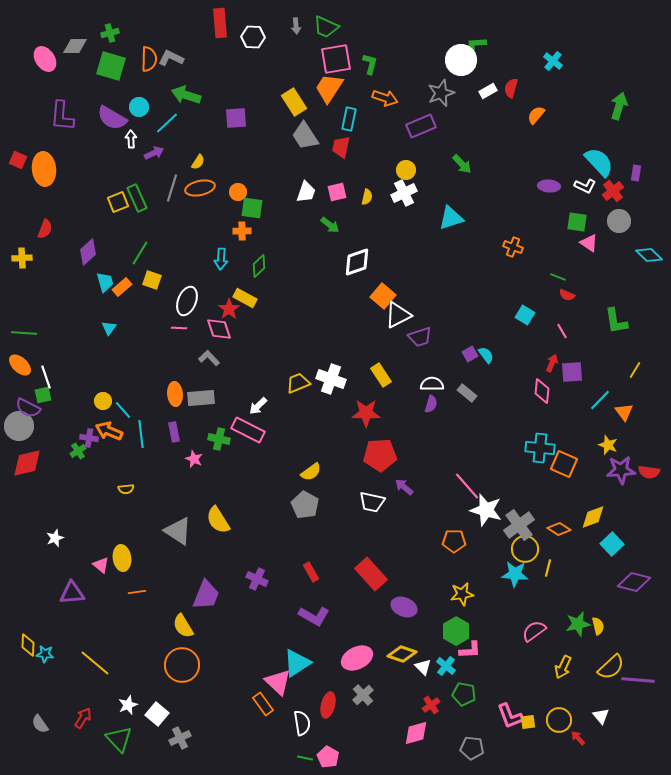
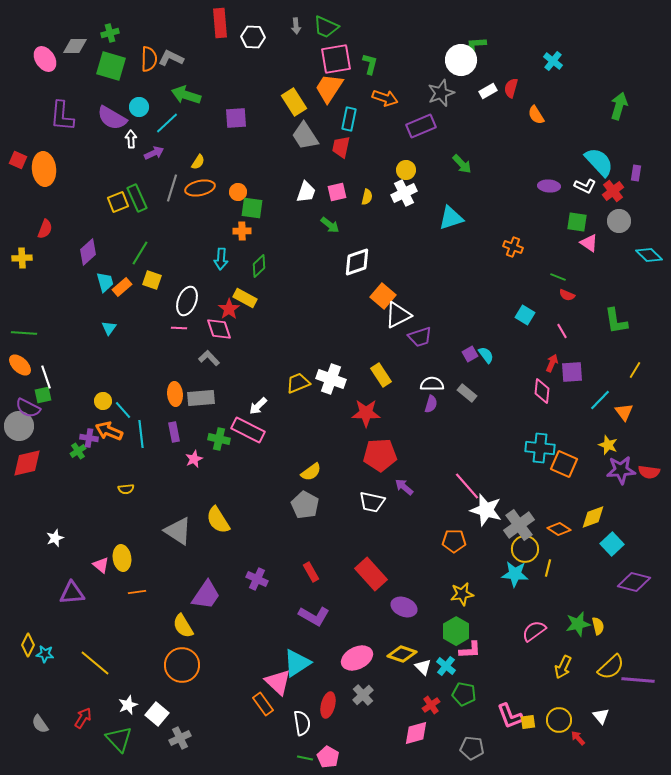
orange semicircle at (536, 115): rotated 72 degrees counterclockwise
pink star at (194, 459): rotated 24 degrees clockwise
purple trapezoid at (206, 595): rotated 12 degrees clockwise
yellow diamond at (28, 645): rotated 25 degrees clockwise
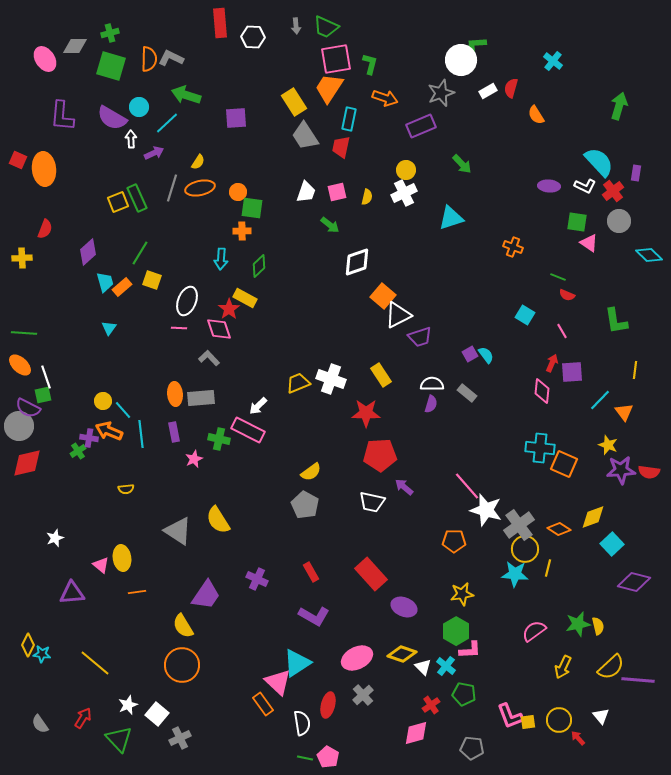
yellow line at (635, 370): rotated 24 degrees counterclockwise
cyan star at (45, 654): moved 3 px left
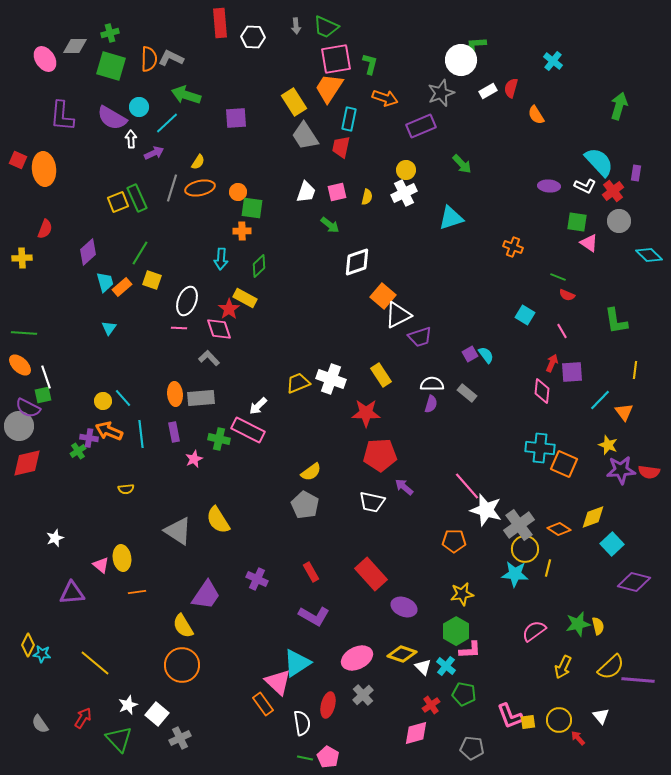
cyan line at (123, 410): moved 12 px up
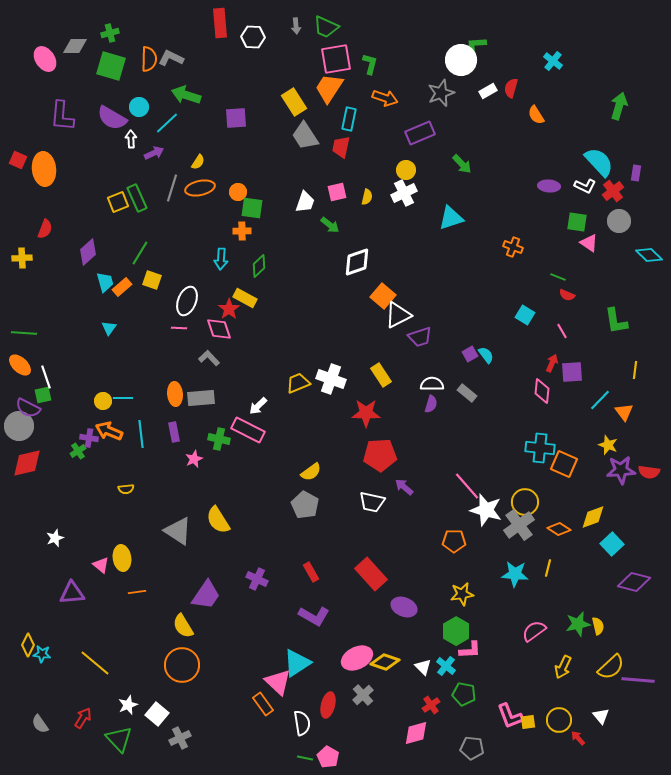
purple rectangle at (421, 126): moved 1 px left, 7 px down
white trapezoid at (306, 192): moved 1 px left, 10 px down
cyan line at (123, 398): rotated 48 degrees counterclockwise
yellow circle at (525, 549): moved 47 px up
yellow diamond at (402, 654): moved 17 px left, 8 px down
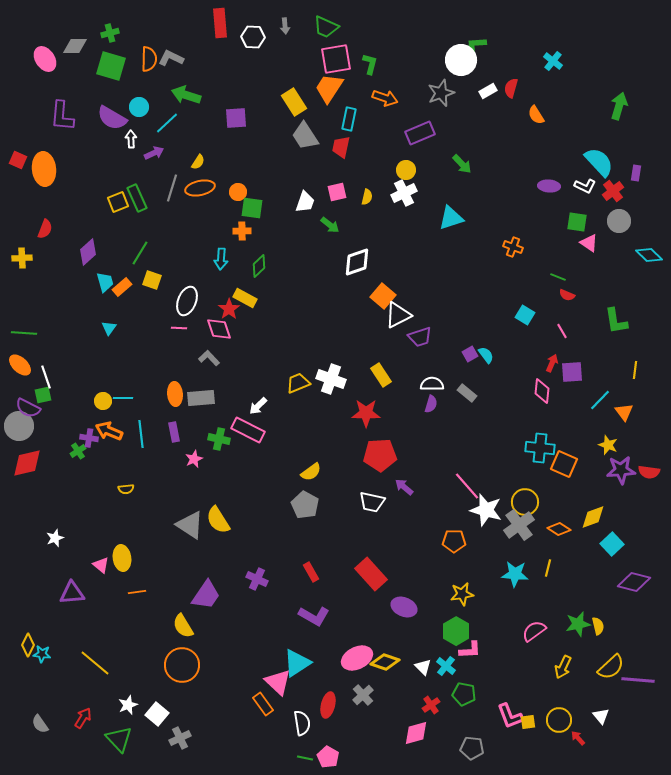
gray arrow at (296, 26): moved 11 px left
gray triangle at (178, 531): moved 12 px right, 6 px up
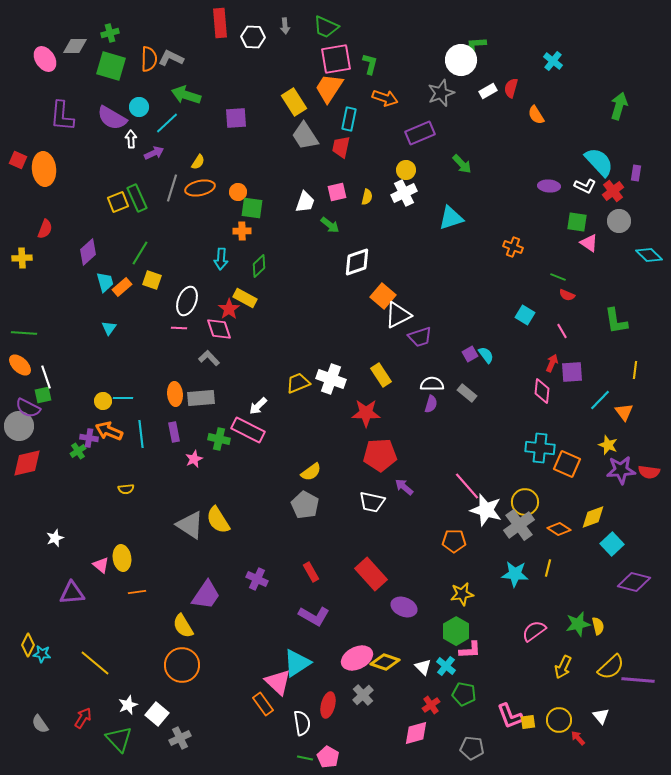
orange square at (564, 464): moved 3 px right
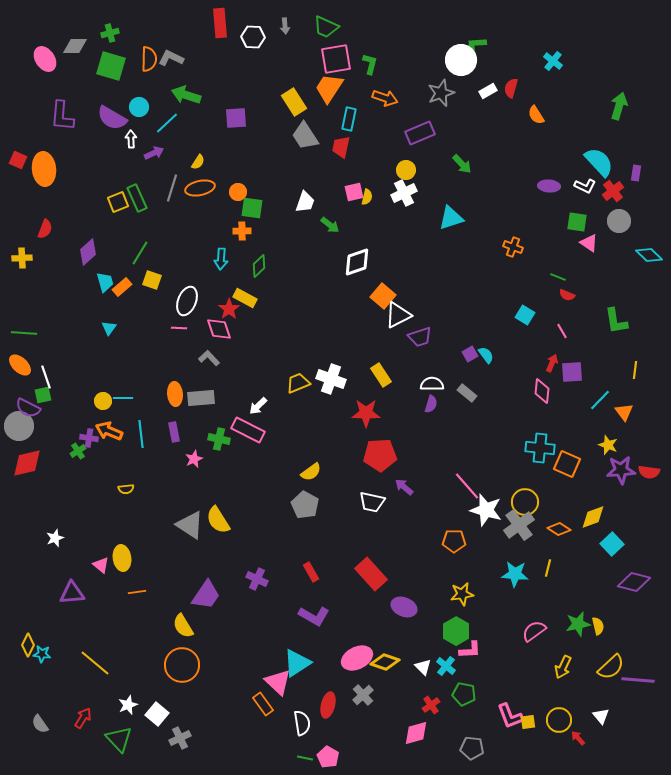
pink square at (337, 192): moved 17 px right
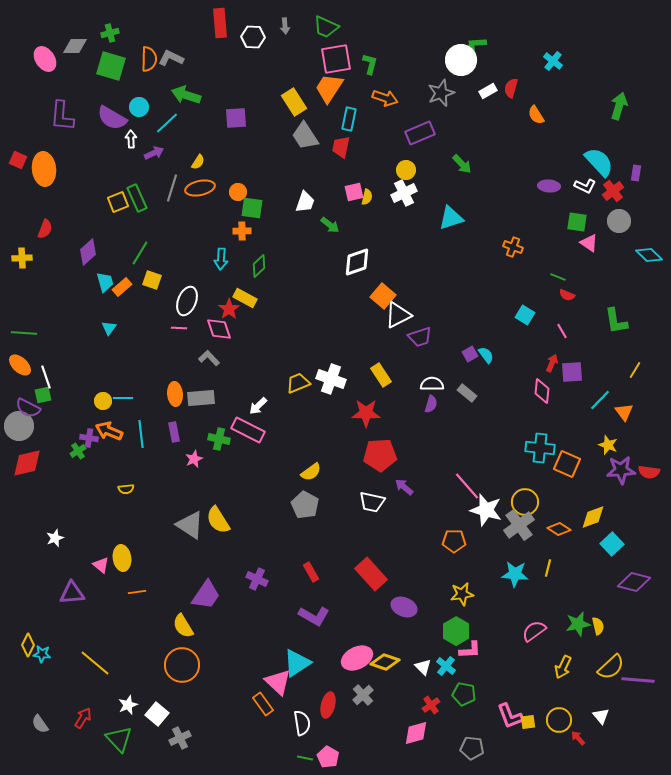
yellow line at (635, 370): rotated 24 degrees clockwise
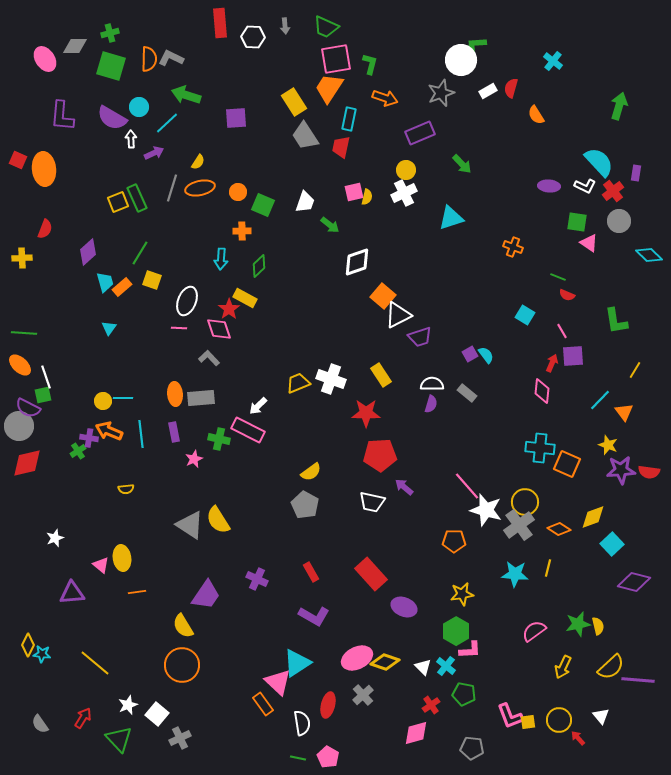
green square at (252, 208): moved 11 px right, 3 px up; rotated 15 degrees clockwise
purple square at (572, 372): moved 1 px right, 16 px up
green line at (305, 758): moved 7 px left
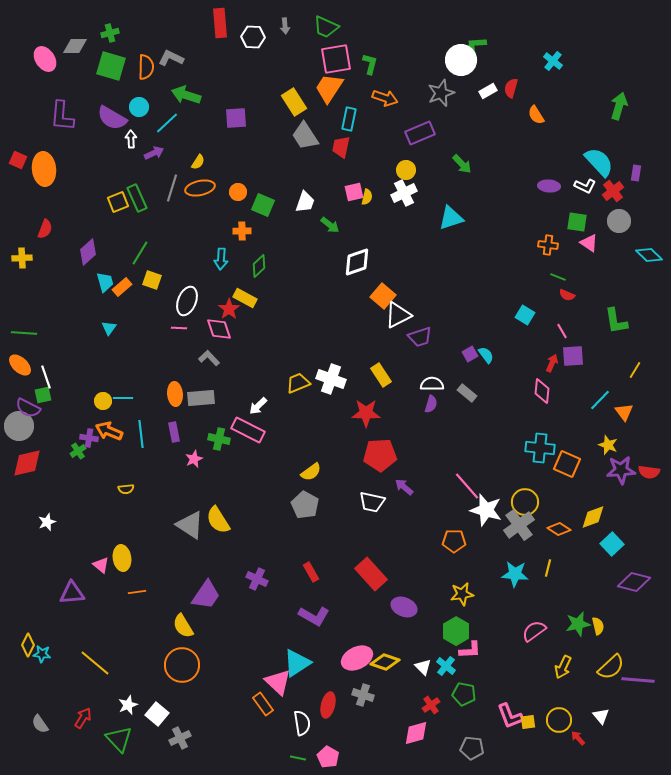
orange semicircle at (149, 59): moved 3 px left, 8 px down
orange cross at (513, 247): moved 35 px right, 2 px up; rotated 12 degrees counterclockwise
white star at (55, 538): moved 8 px left, 16 px up
gray cross at (363, 695): rotated 30 degrees counterclockwise
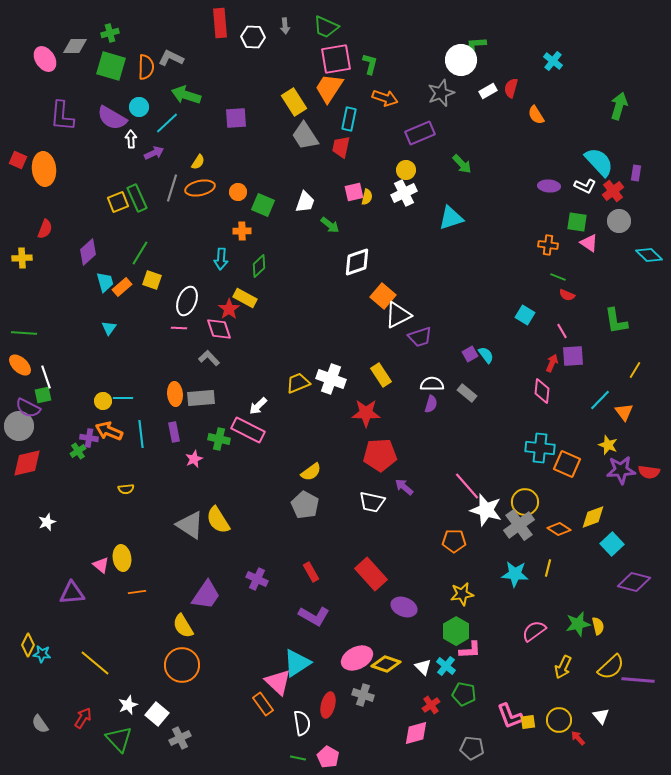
yellow diamond at (385, 662): moved 1 px right, 2 px down
